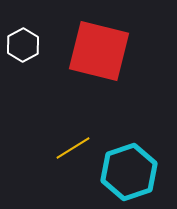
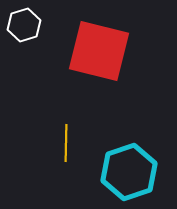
white hexagon: moved 1 px right, 20 px up; rotated 12 degrees clockwise
yellow line: moved 7 px left, 5 px up; rotated 57 degrees counterclockwise
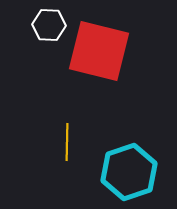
white hexagon: moved 25 px right; rotated 20 degrees clockwise
yellow line: moved 1 px right, 1 px up
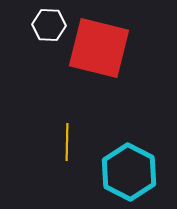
red square: moved 3 px up
cyan hexagon: rotated 14 degrees counterclockwise
